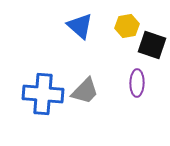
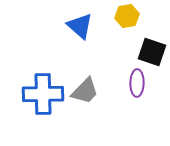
yellow hexagon: moved 10 px up
black square: moved 7 px down
blue cross: rotated 6 degrees counterclockwise
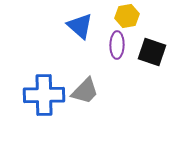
purple ellipse: moved 20 px left, 38 px up
blue cross: moved 1 px right, 1 px down
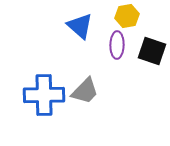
black square: moved 1 px up
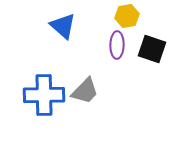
blue triangle: moved 17 px left
black square: moved 2 px up
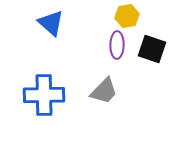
blue triangle: moved 12 px left, 3 px up
gray trapezoid: moved 19 px right
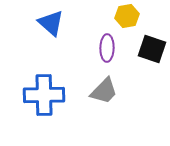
purple ellipse: moved 10 px left, 3 px down
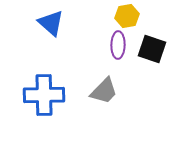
purple ellipse: moved 11 px right, 3 px up
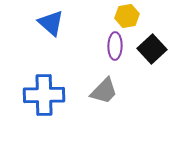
purple ellipse: moved 3 px left, 1 px down
black square: rotated 28 degrees clockwise
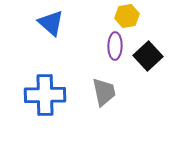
black square: moved 4 px left, 7 px down
gray trapezoid: moved 1 px down; rotated 56 degrees counterclockwise
blue cross: moved 1 px right
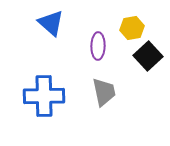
yellow hexagon: moved 5 px right, 12 px down
purple ellipse: moved 17 px left
blue cross: moved 1 px left, 1 px down
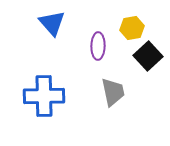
blue triangle: moved 1 px right; rotated 8 degrees clockwise
gray trapezoid: moved 9 px right
